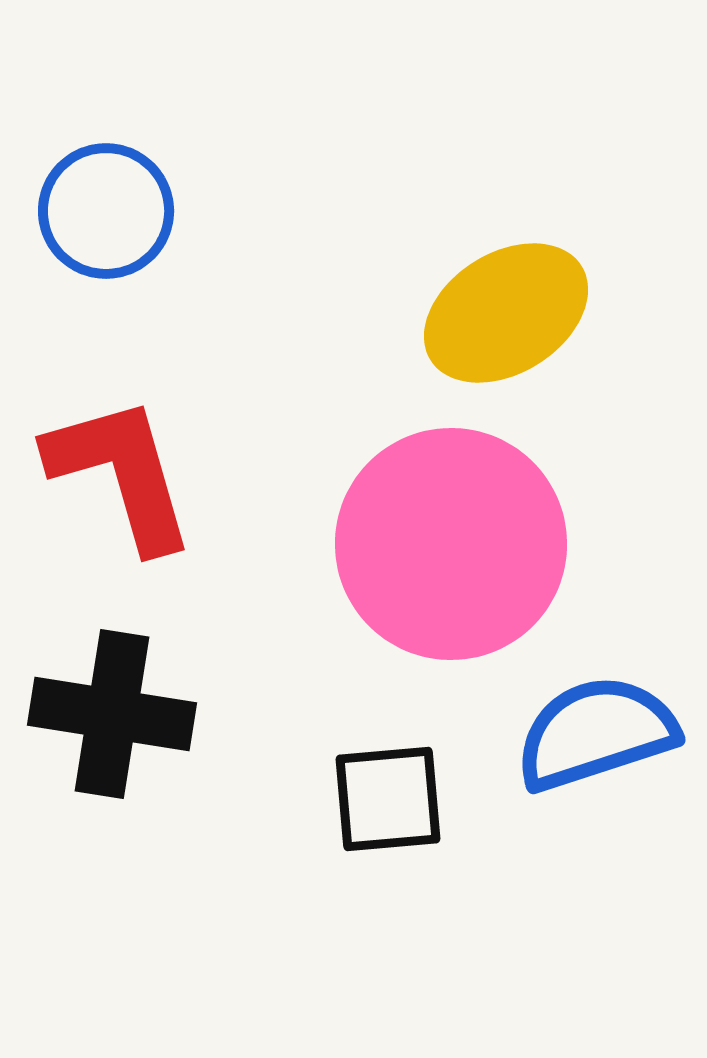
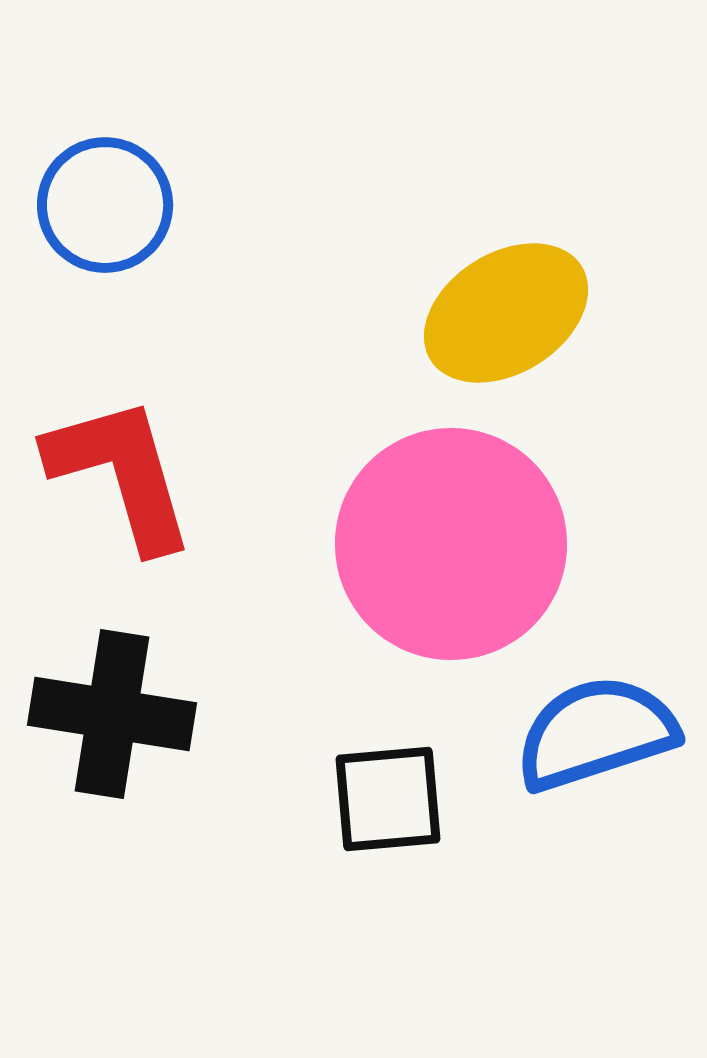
blue circle: moved 1 px left, 6 px up
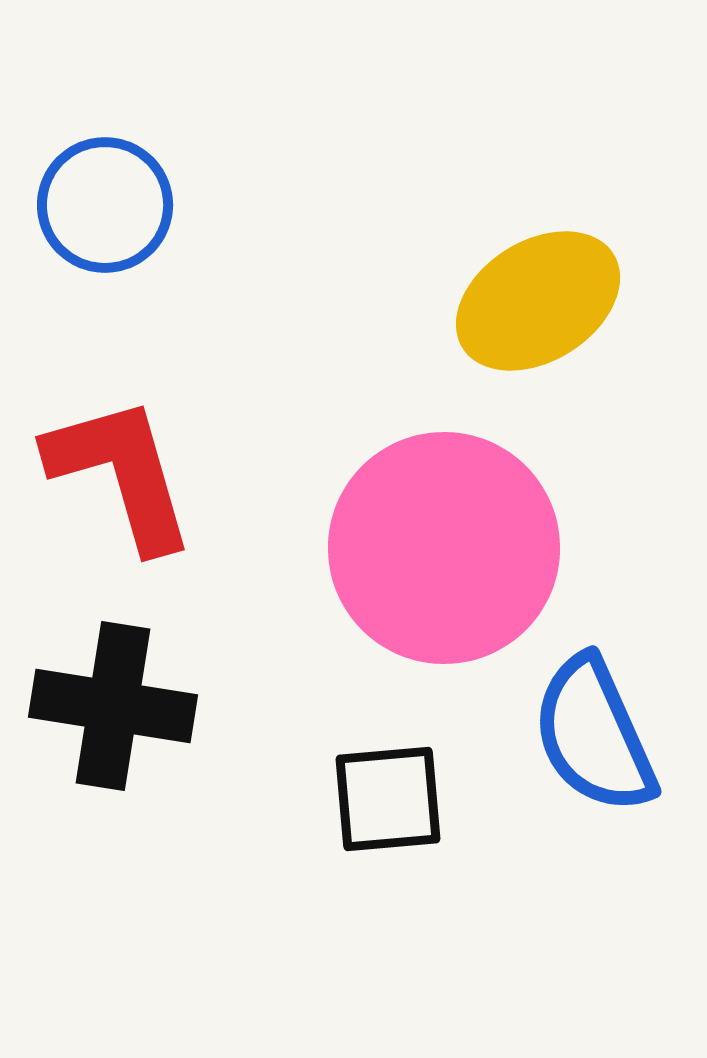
yellow ellipse: moved 32 px right, 12 px up
pink circle: moved 7 px left, 4 px down
black cross: moved 1 px right, 8 px up
blue semicircle: moved 2 px left, 2 px down; rotated 96 degrees counterclockwise
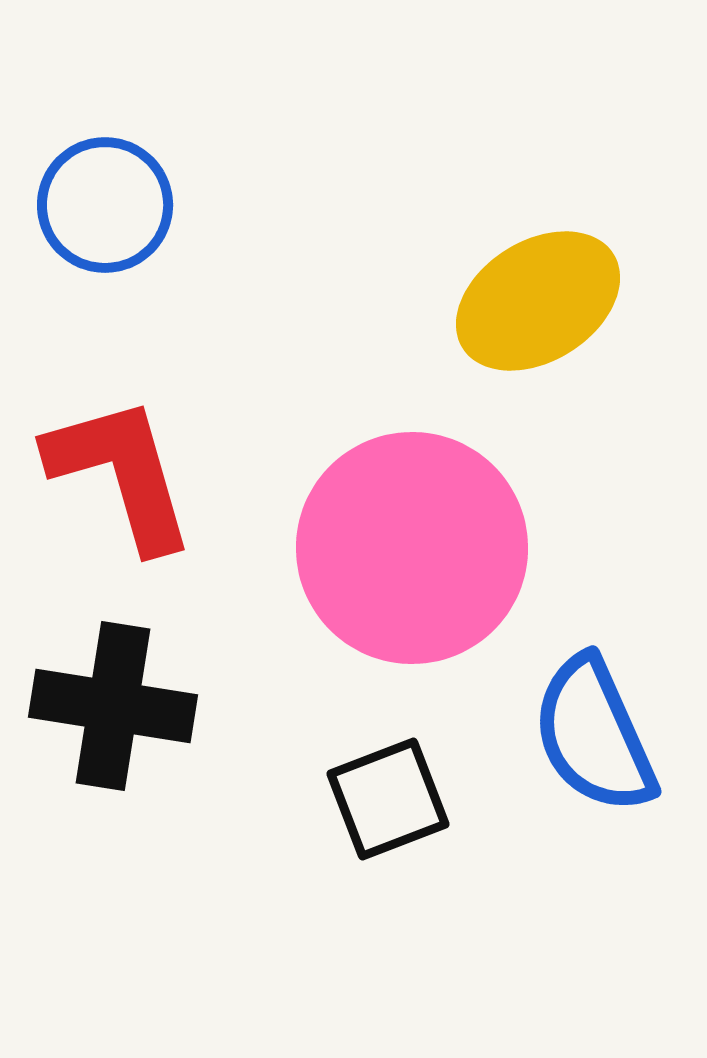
pink circle: moved 32 px left
black square: rotated 16 degrees counterclockwise
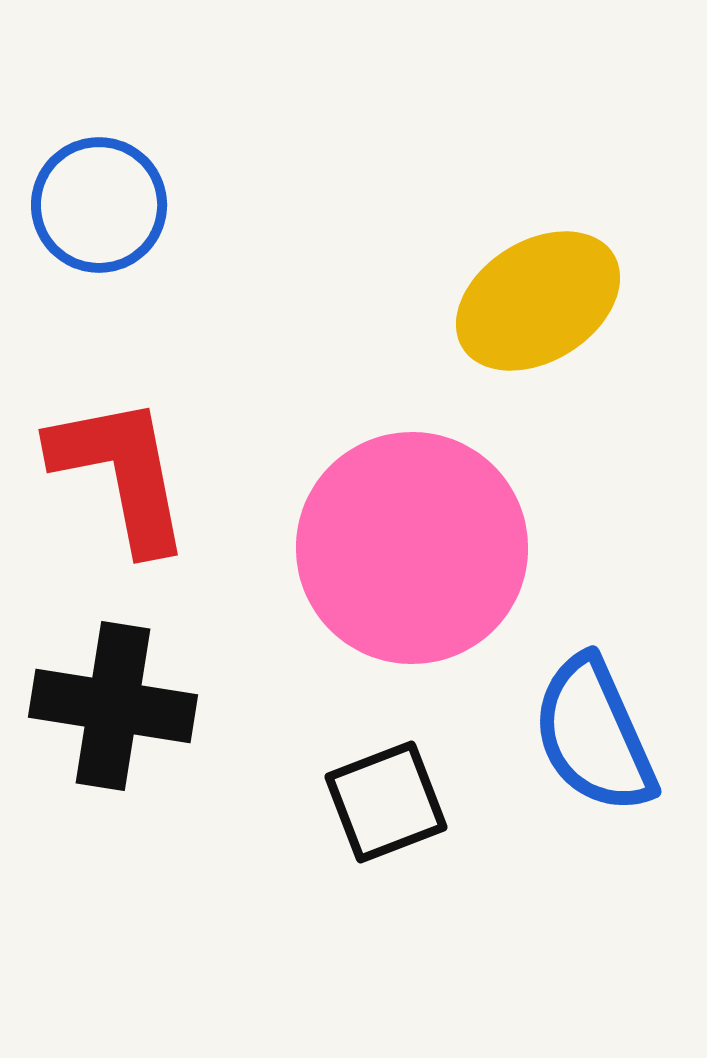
blue circle: moved 6 px left
red L-shape: rotated 5 degrees clockwise
black square: moved 2 px left, 3 px down
